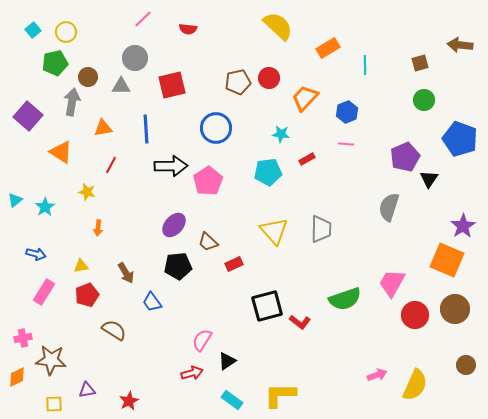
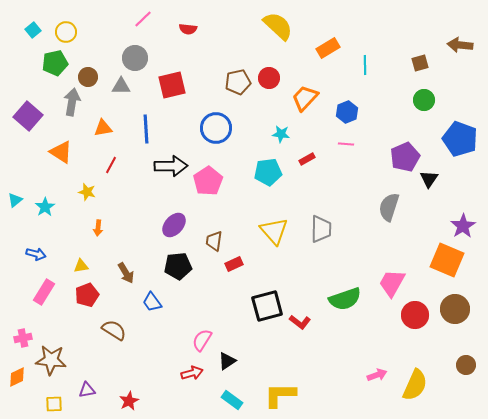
brown trapezoid at (208, 242): moved 6 px right, 1 px up; rotated 55 degrees clockwise
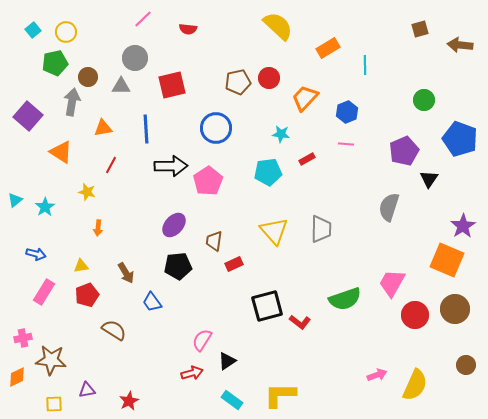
brown square at (420, 63): moved 34 px up
purple pentagon at (405, 157): moved 1 px left, 6 px up
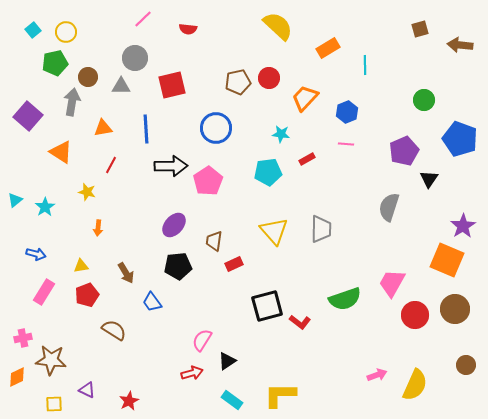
purple triangle at (87, 390): rotated 36 degrees clockwise
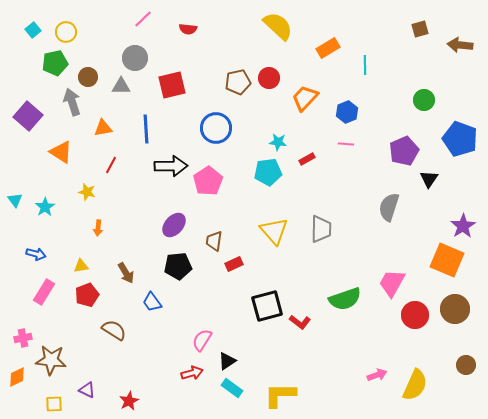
gray arrow at (72, 102): rotated 28 degrees counterclockwise
cyan star at (281, 134): moved 3 px left, 8 px down
cyan triangle at (15, 200): rotated 28 degrees counterclockwise
cyan rectangle at (232, 400): moved 12 px up
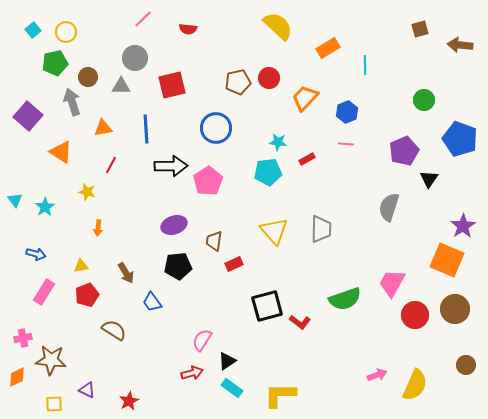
purple ellipse at (174, 225): rotated 30 degrees clockwise
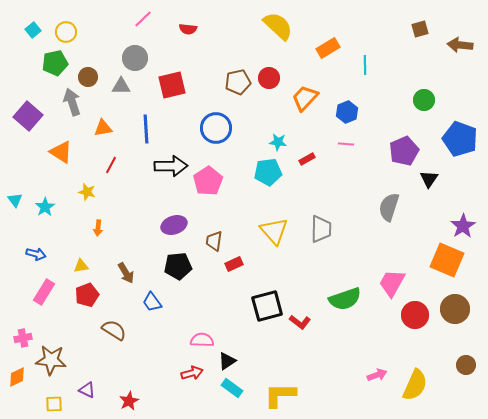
pink semicircle at (202, 340): rotated 60 degrees clockwise
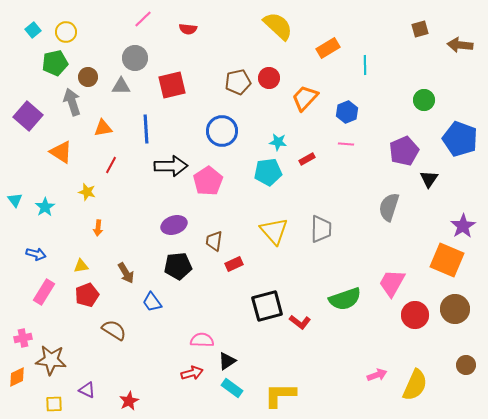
blue circle at (216, 128): moved 6 px right, 3 px down
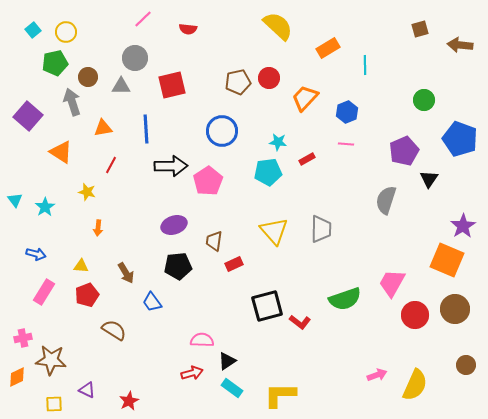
gray semicircle at (389, 207): moved 3 px left, 7 px up
yellow triangle at (81, 266): rotated 14 degrees clockwise
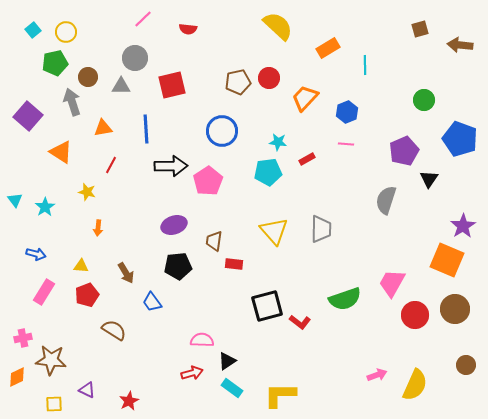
red rectangle at (234, 264): rotated 30 degrees clockwise
